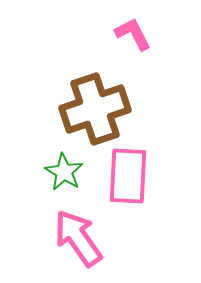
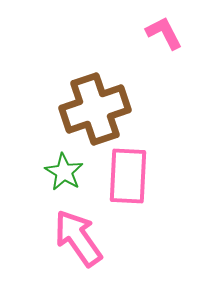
pink L-shape: moved 31 px right, 1 px up
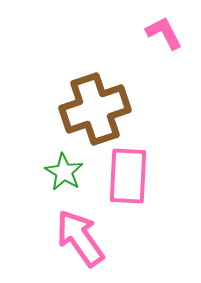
pink arrow: moved 2 px right
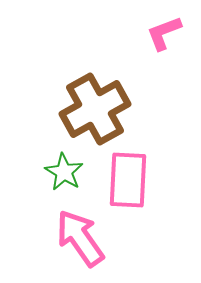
pink L-shape: rotated 84 degrees counterclockwise
brown cross: rotated 10 degrees counterclockwise
pink rectangle: moved 4 px down
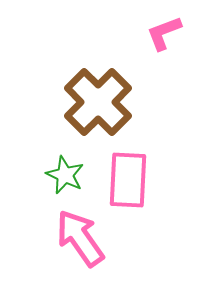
brown cross: moved 3 px right, 7 px up; rotated 16 degrees counterclockwise
green star: moved 1 px right, 3 px down; rotated 6 degrees counterclockwise
